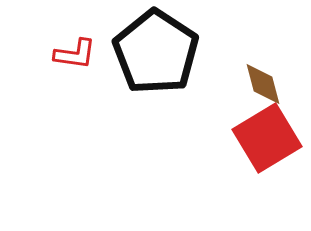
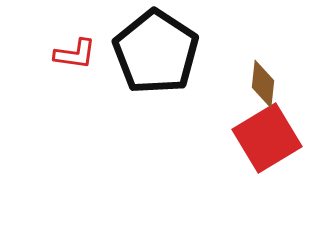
brown diamond: rotated 21 degrees clockwise
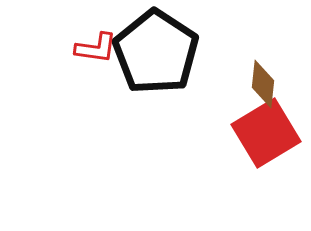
red L-shape: moved 21 px right, 6 px up
red square: moved 1 px left, 5 px up
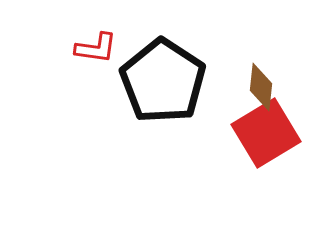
black pentagon: moved 7 px right, 29 px down
brown diamond: moved 2 px left, 3 px down
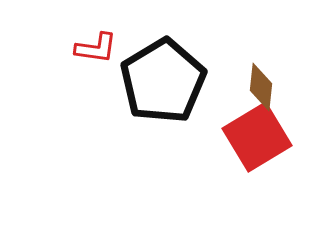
black pentagon: rotated 8 degrees clockwise
red square: moved 9 px left, 4 px down
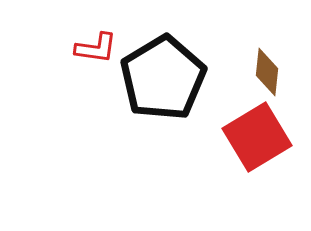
black pentagon: moved 3 px up
brown diamond: moved 6 px right, 15 px up
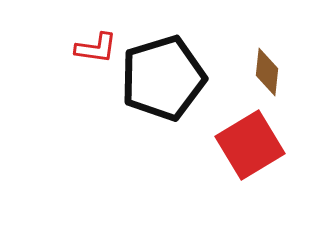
black pentagon: rotated 14 degrees clockwise
red square: moved 7 px left, 8 px down
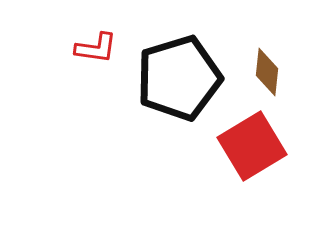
black pentagon: moved 16 px right
red square: moved 2 px right, 1 px down
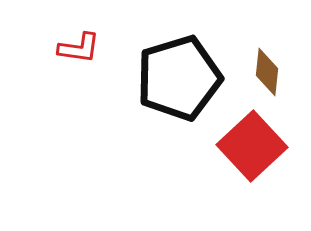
red L-shape: moved 17 px left
red square: rotated 12 degrees counterclockwise
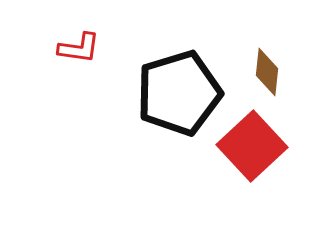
black pentagon: moved 15 px down
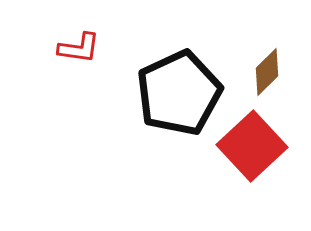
brown diamond: rotated 39 degrees clockwise
black pentagon: rotated 8 degrees counterclockwise
